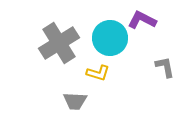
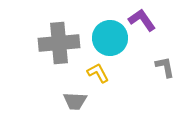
purple L-shape: rotated 28 degrees clockwise
gray cross: rotated 27 degrees clockwise
yellow L-shape: rotated 135 degrees counterclockwise
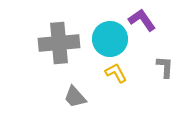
cyan circle: moved 1 px down
gray L-shape: rotated 15 degrees clockwise
yellow L-shape: moved 18 px right
gray trapezoid: moved 4 px up; rotated 45 degrees clockwise
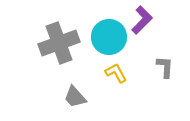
purple L-shape: rotated 80 degrees clockwise
cyan circle: moved 1 px left, 2 px up
gray cross: rotated 15 degrees counterclockwise
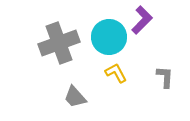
gray L-shape: moved 10 px down
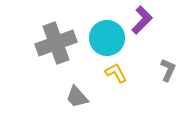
cyan circle: moved 2 px left, 1 px down
gray cross: moved 3 px left
gray L-shape: moved 3 px right, 7 px up; rotated 20 degrees clockwise
gray trapezoid: moved 2 px right
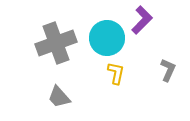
yellow L-shape: rotated 40 degrees clockwise
gray trapezoid: moved 18 px left
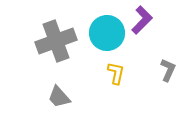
cyan circle: moved 5 px up
gray cross: moved 2 px up
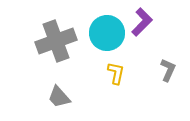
purple L-shape: moved 2 px down
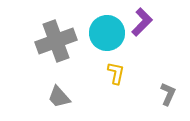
gray L-shape: moved 24 px down
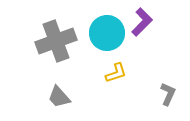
yellow L-shape: rotated 60 degrees clockwise
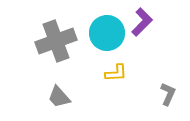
yellow L-shape: rotated 15 degrees clockwise
